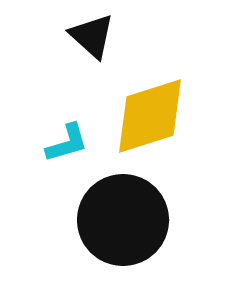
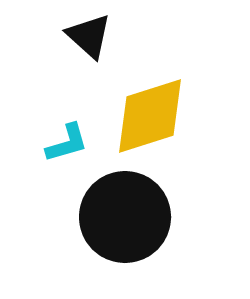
black triangle: moved 3 px left
black circle: moved 2 px right, 3 px up
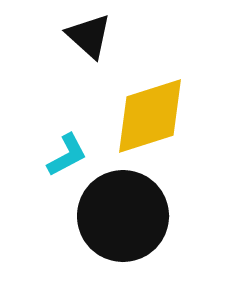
cyan L-shape: moved 12 px down; rotated 12 degrees counterclockwise
black circle: moved 2 px left, 1 px up
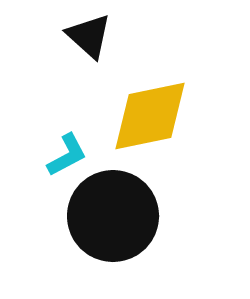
yellow diamond: rotated 6 degrees clockwise
black circle: moved 10 px left
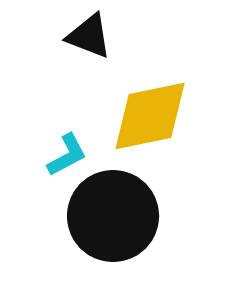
black triangle: rotated 21 degrees counterclockwise
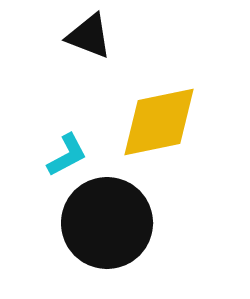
yellow diamond: moved 9 px right, 6 px down
black circle: moved 6 px left, 7 px down
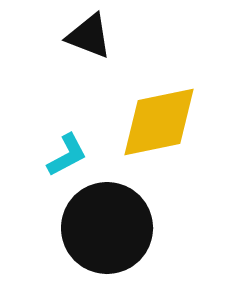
black circle: moved 5 px down
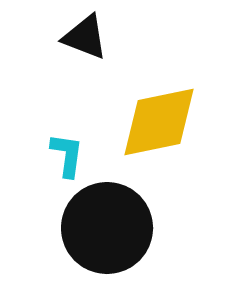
black triangle: moved 4 px left, 1 px down
cyan L-shape: rotated 54 degrees counterclockwise
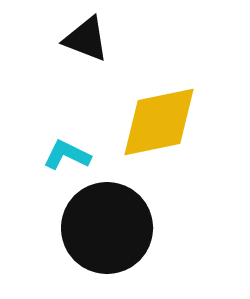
black triangle: moved 1 px right, 2 px down
cyan L-shape: rotated 72 degrees counterclockwise
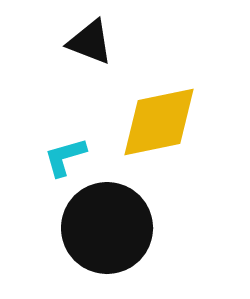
black triangle: moved 4 px right, 3 px down
cyan L-shape: moved 2 px left, 2 px down; rotated 42 degrees counterclockwise
